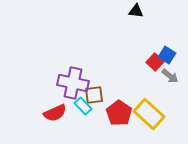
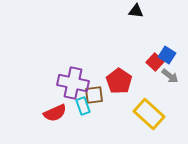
cyan rectangle: rotated 24 degrees clockwise
red pentagon: moved 32 px up
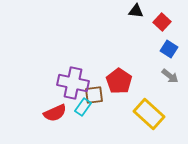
blue square: moved 2 px right, 6 px up
red square: moved 7 px right, 40 px up
cyan rectangle: moved 1 px down; rotated 54 degrees clockwise
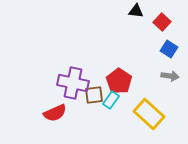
gray arrow: rotated 30 degrees counterclockwise
cyan rectangle: moved 28 px right, 7 px up
